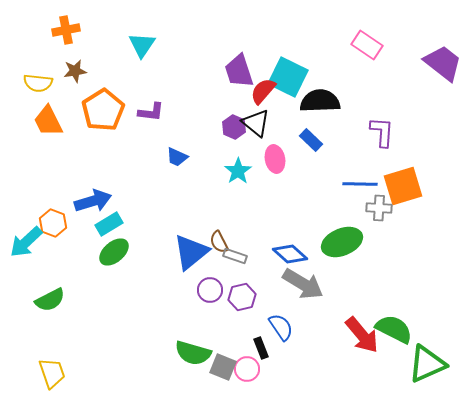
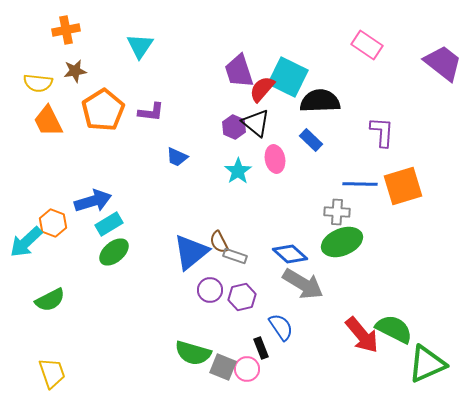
cyan triangle at (142, 45): moved 2 px left, 1 px down
red semicircle at (263, 91): moved 1 px left, 2 px up
gray cross at (379, 208): moved 42 px left, 4 px down
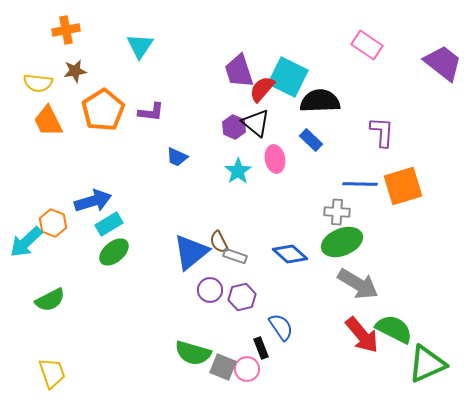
gray arrow at (303, 284): moved 55 px right
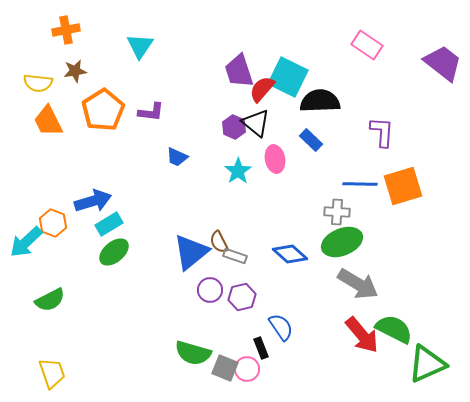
gray square at (223, 367): moved 2 px right, 1 px down
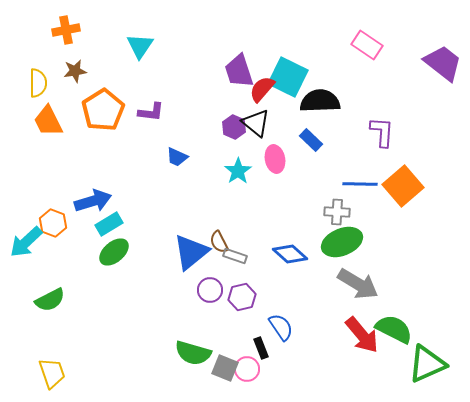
yellow semicircle at (38, 83): rotated 96 degrees counterclockwise
orange square at (403, 186): rotated 24 degrees counterclockwise
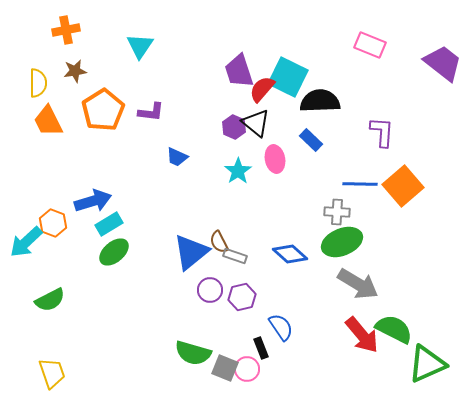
pink rectangle at (367, 45): moved 3 px right; rotated 12 degrees counterclockwise
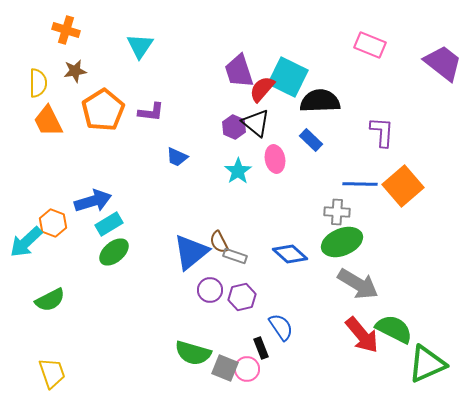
orange cross at (66, 30): rotated 28 degrees clockwise
